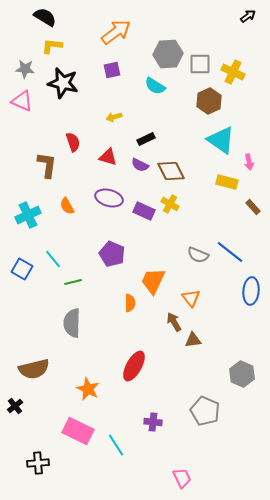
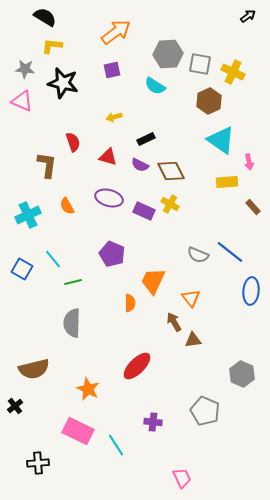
gray square at (200, 64): rotated 10 degrees clockwise
yellow rectangle at (227, 182): rotated 20 degrees counterclockwise
red ellipse at (134, 366): moved 3 px right; rotated 16 degrees clockwise
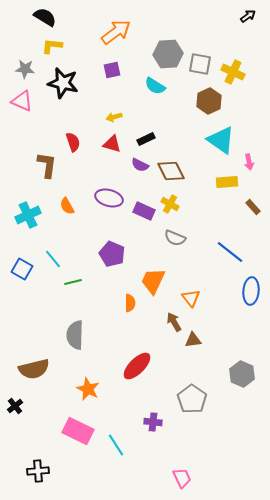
red triangle at (108, 157): moved 4 px right, 13 px up
gray semicircle at (198, 255): moved 23 px left, 17 px up
gray semicircle at (72, 323): moved 3 px right, 12 px down
gray pentagon at (205, 411): moved 13 px left, 12 px up; rotated 12 degrees clockwise
black cross at (38, 463): moved 8 px down
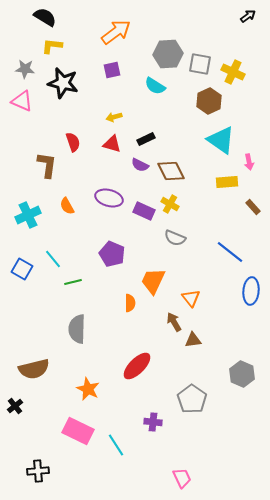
gray semicircle at (75, 335): moved 2 px right, 6 px up
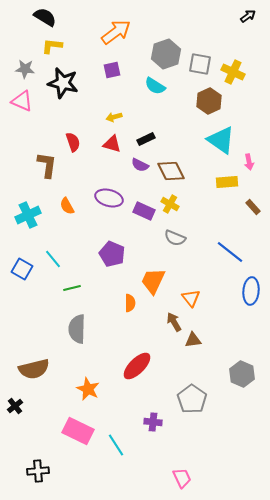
gray hexagon at (168, 54): moved 2 px left; rotated 16 degrees counterclockwise
green line at (73, 282): moved 1 px left, 6 px down
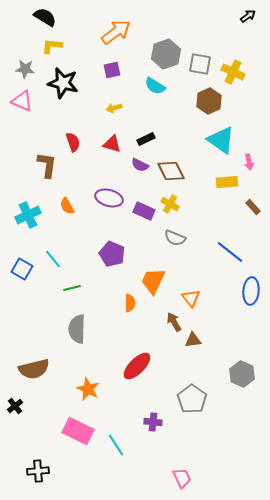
yellow arrow at (114, 117): moved 9 px up
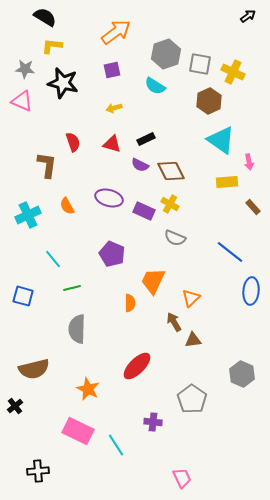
blue square at (22, 269): moved 1 px right, 27 px down; rotated 15 degrees counterclockwise
orange triangle at (191, 298): rotated 24 degrees clockwise
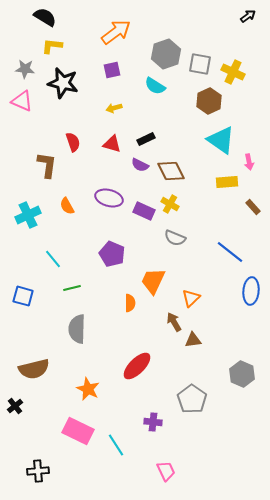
pink trapezoid at (182, 478): moved 16 px left, 7 px up
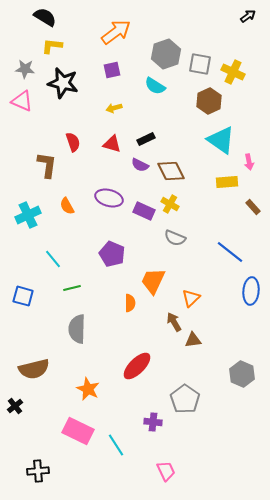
gray pentagon at (192, 399): moved 7 px left
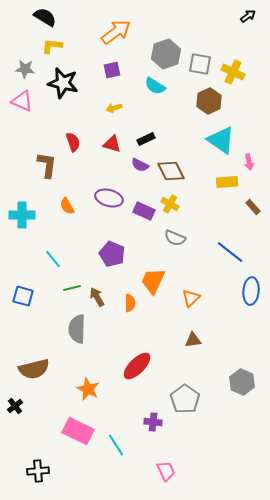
cyan cross at (28, 215): moved 6 px left; rotated 25 degrees clockwise
brown arrow at (174, 322): moved 77 px left, 25 px up
gray hexagon at (242, 374): moved 8 px down
